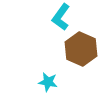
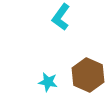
brown hexagon: moved 7 px right, 26 px down
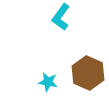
brown hexagon: moved 2 px up
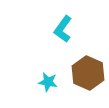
cyan L-shape: moved 2 px right, 12 px down
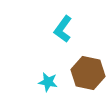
brown hexagon: rotated 12 degrees counterclockwise
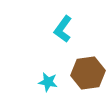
brown hexagon: rotated 20 degrees counterclockwise
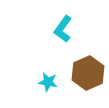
brown hexagon: rotated 16 degrees counterclockwise
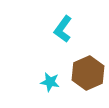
cyan star: moved 2 px right
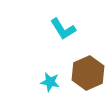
cyan L-shape: rotated 68 degrees counterclockwise
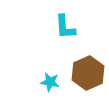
cyan L-shape: moved 2 px right, 2 px up; rotated 28 degrees clockwise
